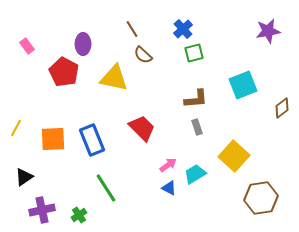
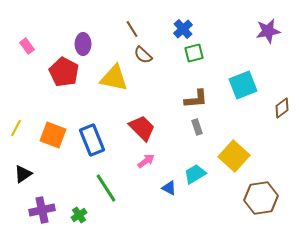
orange square: moved 4 px up; rotated 24 degrees clockwise
pink arrow: moved 22 px left, 4 px up
black triangle: moved 1 px left, 3 px up
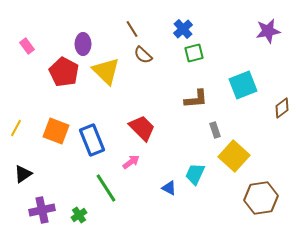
yellow triangle: moved 8 px left, 7 px up; rotated 32 degrees clockwise
gray rectangle: moved 18 px right, 3 px down
orange square: moved 3 px right, 4 px up
pink arrow: moved 15 px left, 1 px down
cyan trapezoid: rotated 35 degrees counterclockwise
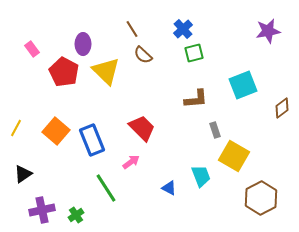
pink rectangle: moved 5 px right, 3 px down
orange square: rotated 20 degrees clockwise
yellow square: rotated 12 degrees counterclockwise
cyan trapezoid: moved 6 px right, 2 px down; rotated 135 degrees clockwise
brown hexagon: rotated 20 degrees counterclockwise
green cross: moved 3 px left
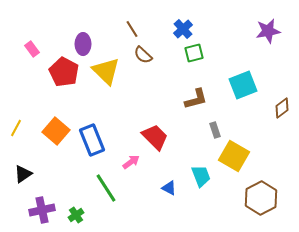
brown L-shape: rotated 10 degrees counterclockwise
red trapezoid: moved 13 px right, 9 px down
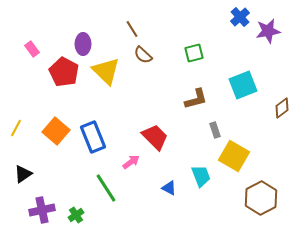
blue cross: moved 57 px right, 12 px up
blue rectangle: moved 1 px right, 3 px up
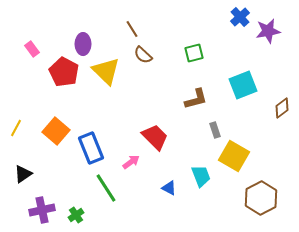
blue rectangle: moved 2 px left, 11 px down
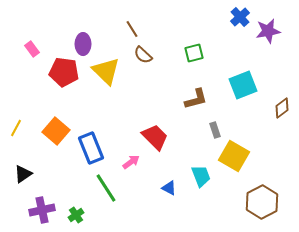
red pentagon: rotated 20 degrees counterclockwise
brown hexagon: moved 1 px right, 4 px down
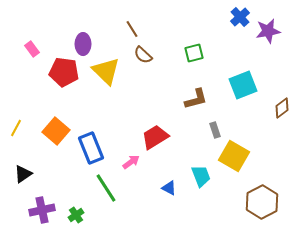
red trapezoid: rotated 76 degrees counterclockwise
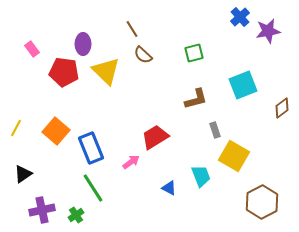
green line: moved 13 px left
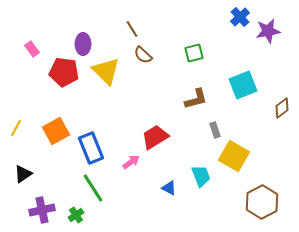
orange square: rotated 20 degrees clockwise
